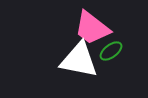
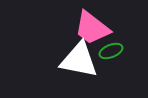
green ellipse: rotated 15 degrees clockwise
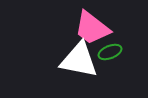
green ellipse: moved 1 px left, 1 px down
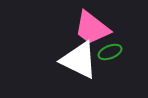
white triangle: rotated 15 degrees clockwise
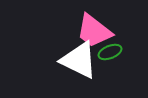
pink trapezoid: moved 2 px right, 3 px down
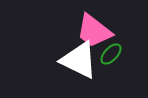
green ellipse: moved 1 px right, 2 px down; rotated 25 degrees counterclockwise
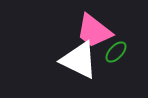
green ellipse: moved 5 px right, 2 px up
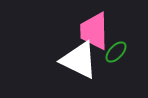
pink trapezoid: rotated 51 degrees clockwise
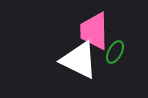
green ellipse: moved 1 px left; rotated 15 degrees counterclockwise
